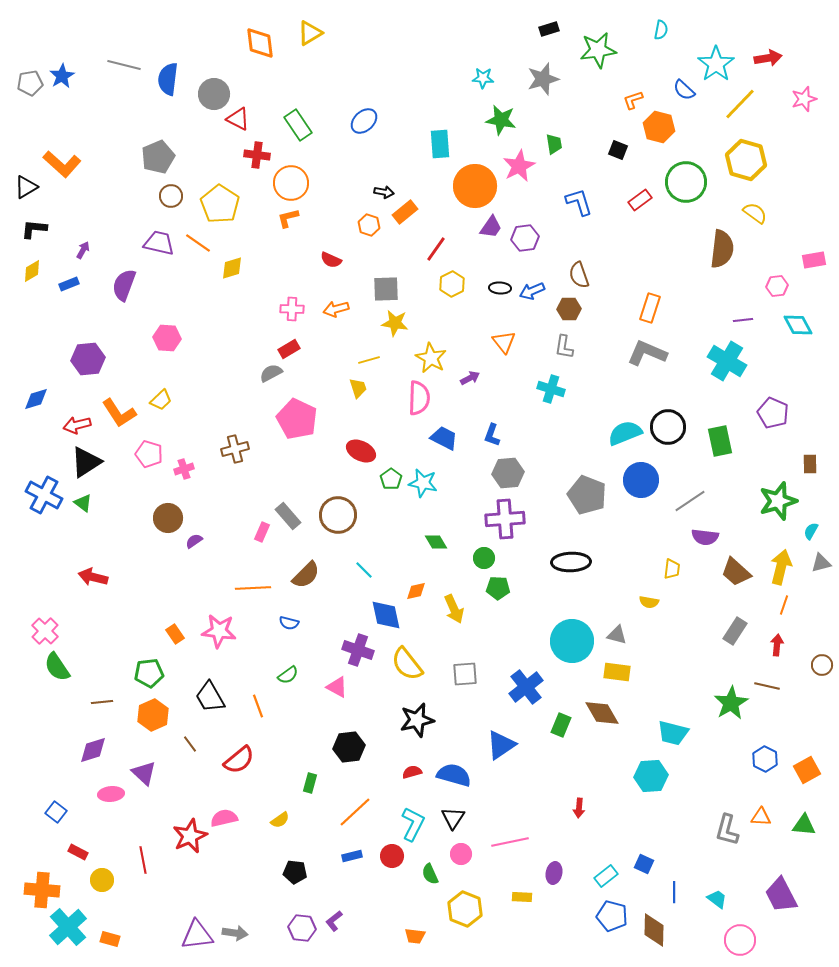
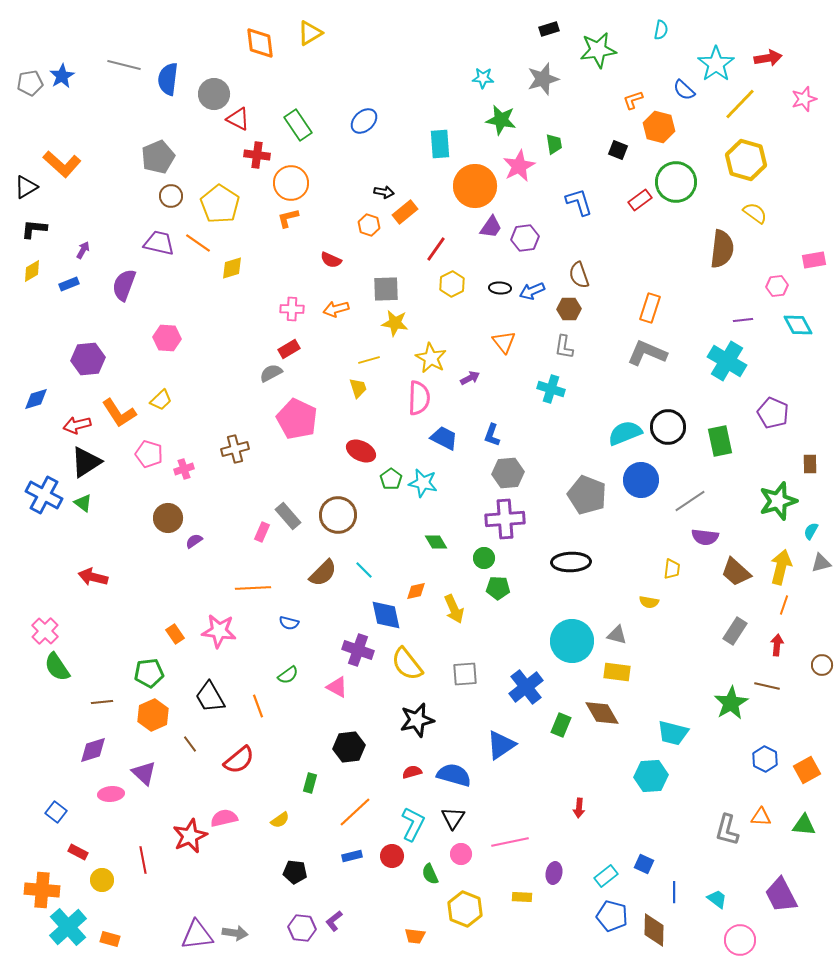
green circle at (686, 182): moved 10 px left
brown semicircle at (306, 575): moved 17 px right, 2 px up
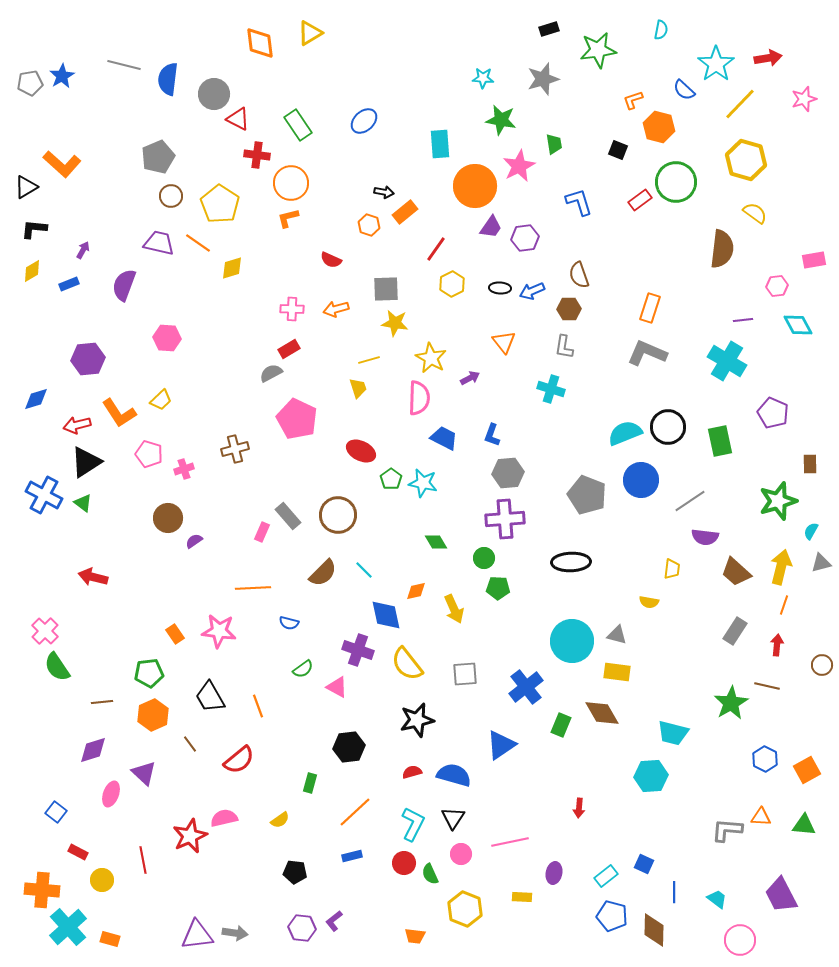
green semicircle at (288, 675): moved 15 px right, 6 px up
pink ellipse at (111, 794): rotated 65 degrees counterclockwise
gray L-shape at (727, 830): rotated 80 degrees clockwise
red circle at (392, 856): moved 12 px right, 7 px down
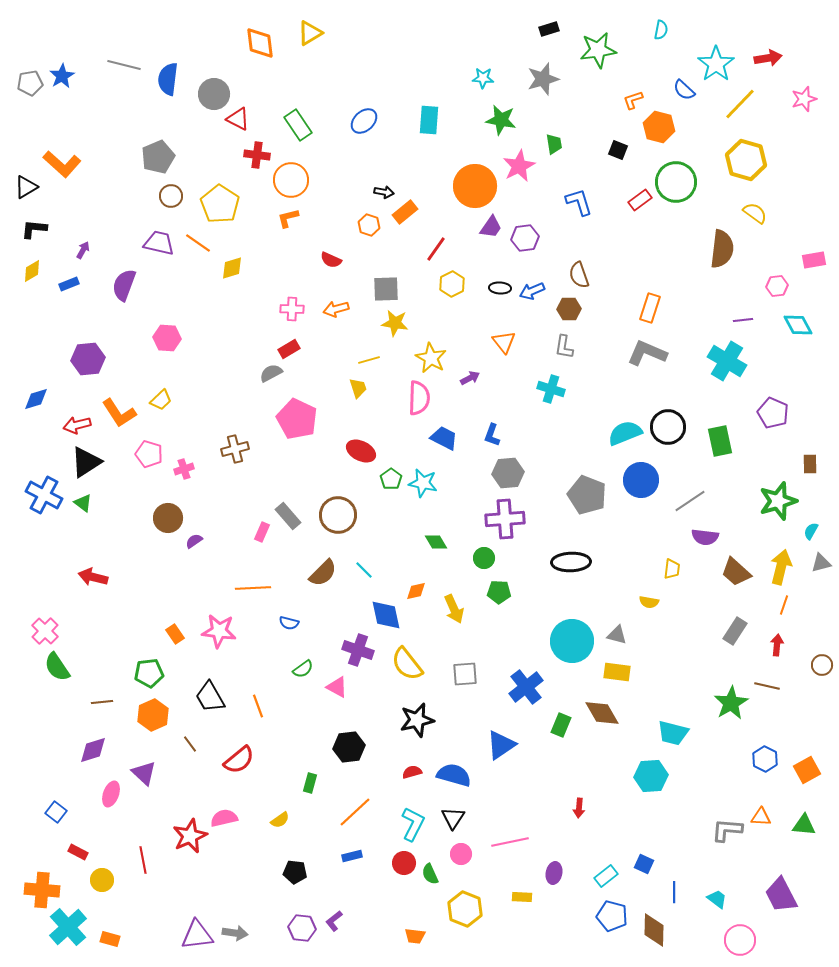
cyan rectangle at (440, 144): moved 11 px left, 24 px up; rotated 8 degrees clockwise
orange circle at (291, 183): moved 3 px up
green pentagon at (498, 588): moved 1 px right, 4 px down
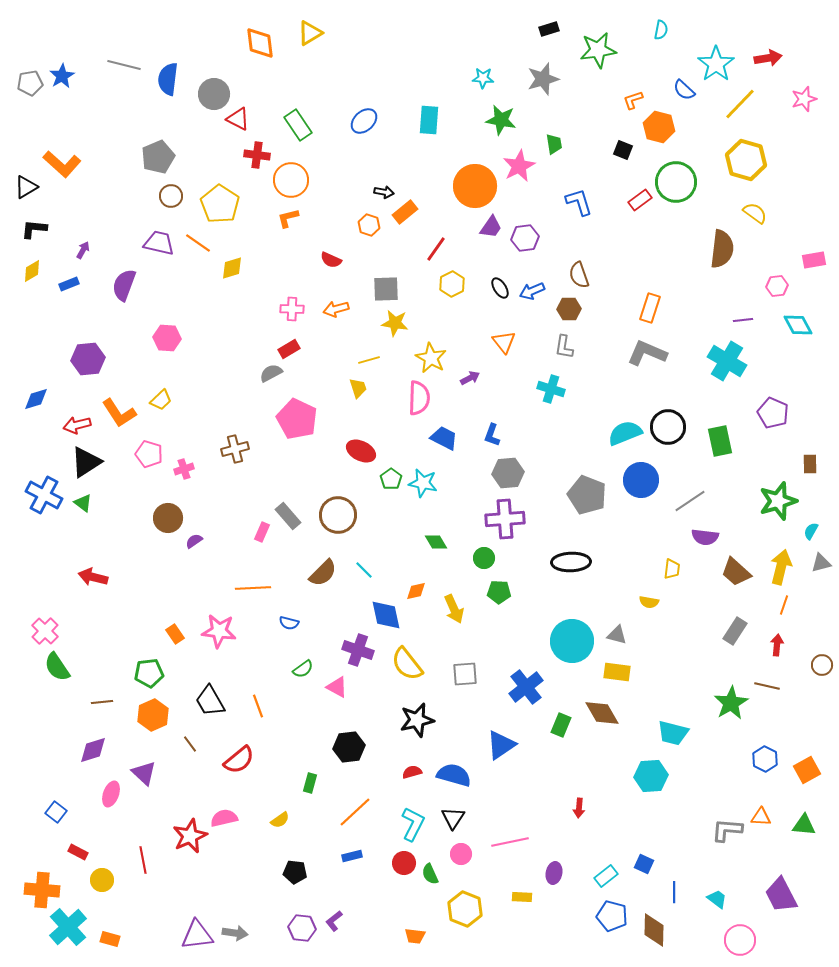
black square at (618, 150): moved 5 px right
black ellipse at (500, 288): rotated 55 degrees clockwise
black trapezoid at (210, 697): moved 4 px down
